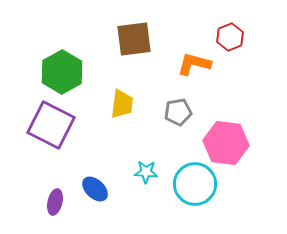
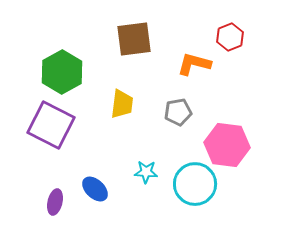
pink hexagon: moved 1 px right, 2 px down
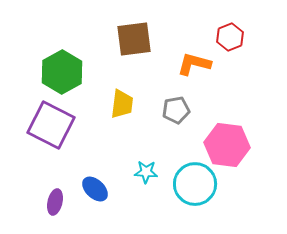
gray pentagon: moved 2 px left, 2 px up
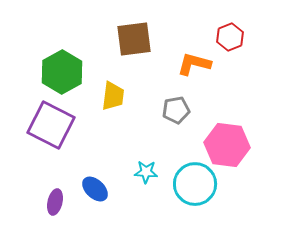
yellow trapezoid: moved 9 px left, 8 px up
